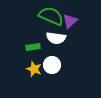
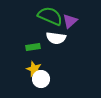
green semicircle: moved 1 px left
white circle: moved 11 px left, 14 px down
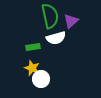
green semicircle: rotated 55 degrees clockwise
purple triangle: moved 1 px right
white semicircle: rotated 24 degrees counterclockwise
yellow star: moved 2 px left, 1 px up
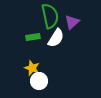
purple triangle: moved 1 px right, 1 px down
white semicircle: rotated 42 degrees counterclockwise
green rectangle: moved 10 px up
white circle: moved 2 px left, 2 px down
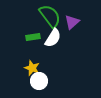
green semicircle: rotated 25 degrees counterclockwise
white semicircle: moved 3 px left
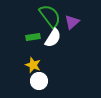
yellow star: moved 1 px right, 3 px up
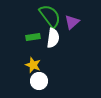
white semicircle: rotated 24 degrees counterclockwise
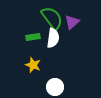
green semicircle: moved 2 px right, 2 px down
white circle: moved 16 px right, 6 px down
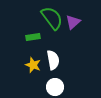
purple triangle: moved 1 px right
white semicircle: moved 22 px down; rotated 18 degrees counterclockwise
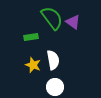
purple triangle: rotated 42 degrees counterclockwise
green rectangle: moved 2 px left
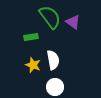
green semicircle: moved 2 px left, 1 px up
